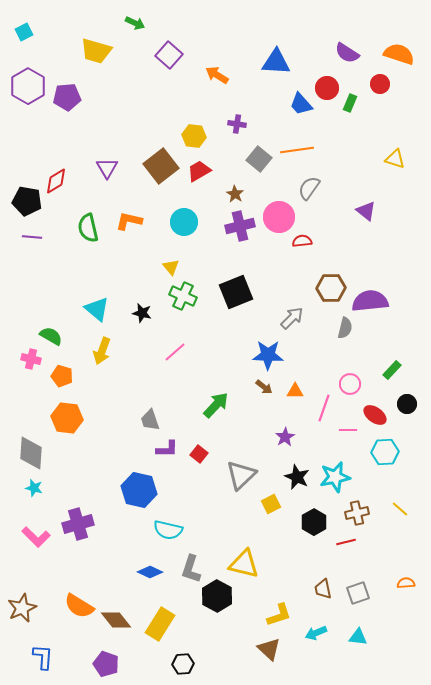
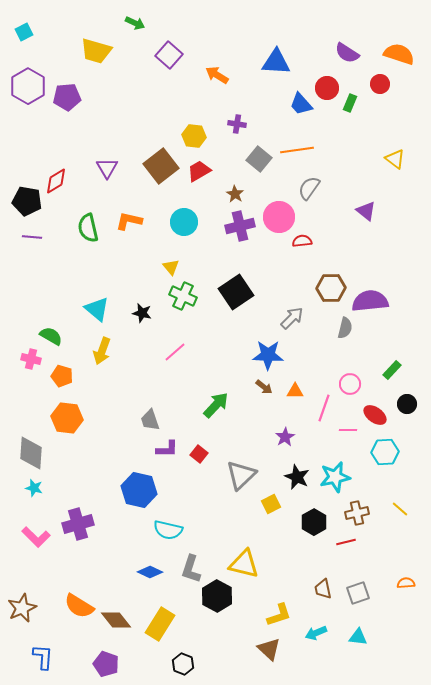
yellow triangle at (395, 159): rotated 20 degrees clockwise
black square at (236, 292): rotated 12 degrees counterclockwise
black hexagon at (183, 664): rotated 25 degrees clockwise
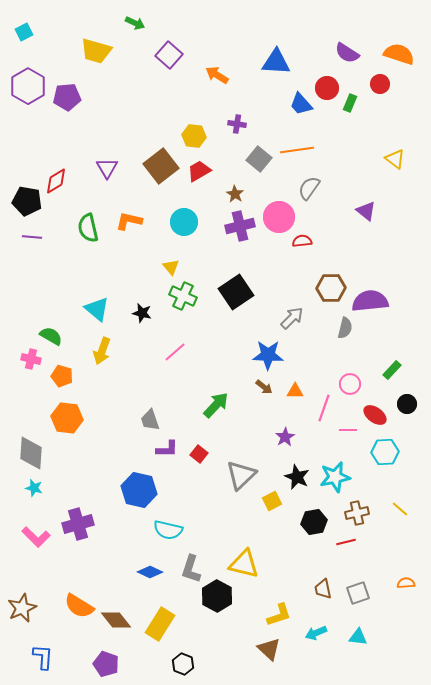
yellow square at (271, 504): moved 1 px right, 3 px up
black hexagon at (314, 522): rotated 20 degrees clockwise
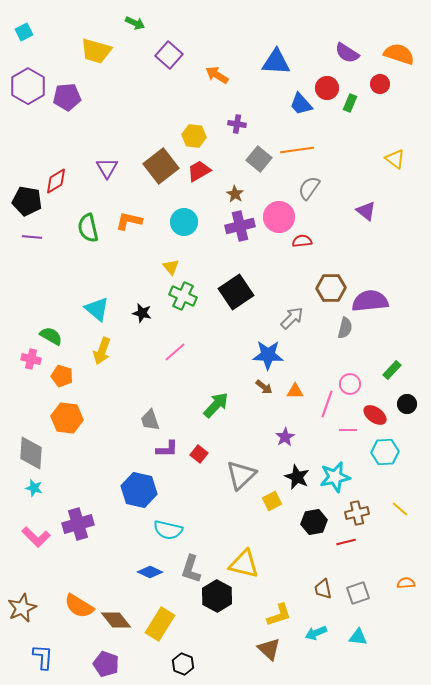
pink line at (324, 408): moved 3 px right, 4 px up
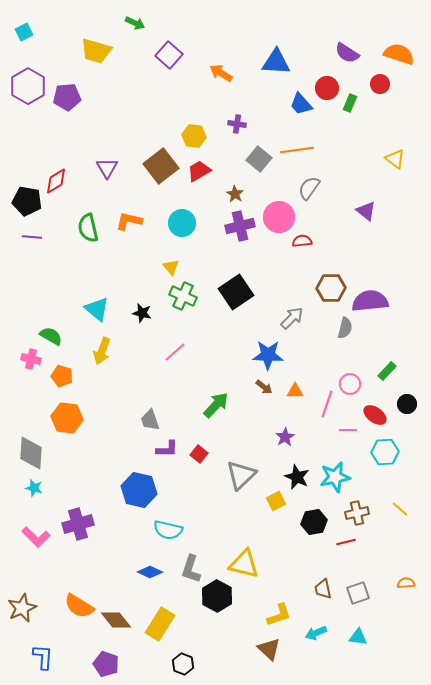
orange arrow at (217, 75): moved 4 px right, 2 px up
cyan circle at (184, 222): moved 2 px left, 1 px down
green rectangle at (392, 370): moved 5 px left, 1 px down
yellow square at (272, 501): moved 4 px right
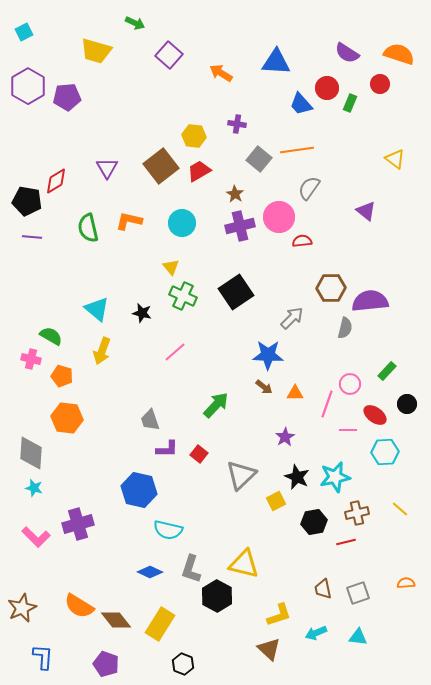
orange triangle at (295, 391): moved 2 px down
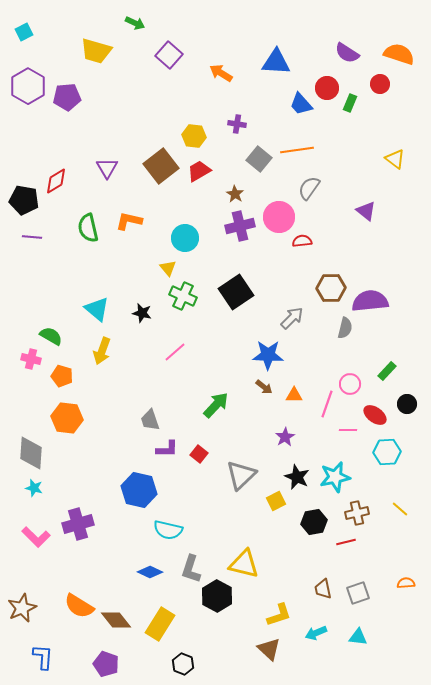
black pentagon at (27, 201): moved 3 px left, 1 px up
cyan circle at (182, 223): moved 3 px right, 15 px down
yellow triangle at (171, 267): moved 3 px left, 1 px down
orange triangle at (295, 393): moved 1 px left, 2 px down
cyan hexagon at (385, 452): moved 2 px right
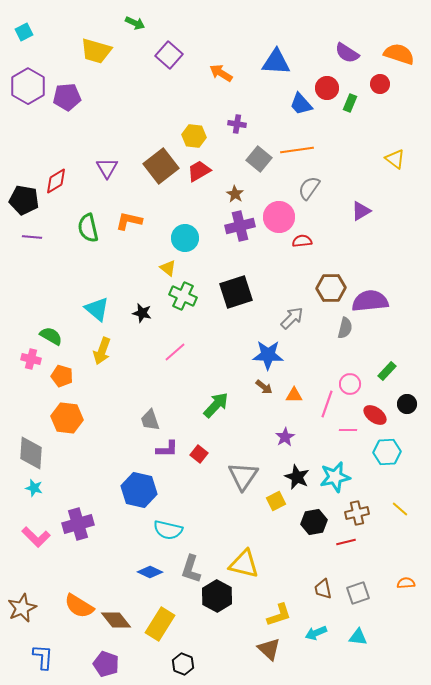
purple triangle at (366, 211): moved 5 px left; rotated 50 degrees clockwise
yellow triangle at (168, 268): rotated 12 degrees counterclockwise
black square at (236, 292): rotated 16 degrees clockwise
gray triangle at (241, 475): moved 2 px right, 1 px down; rotated 12 degrees counterclockwise
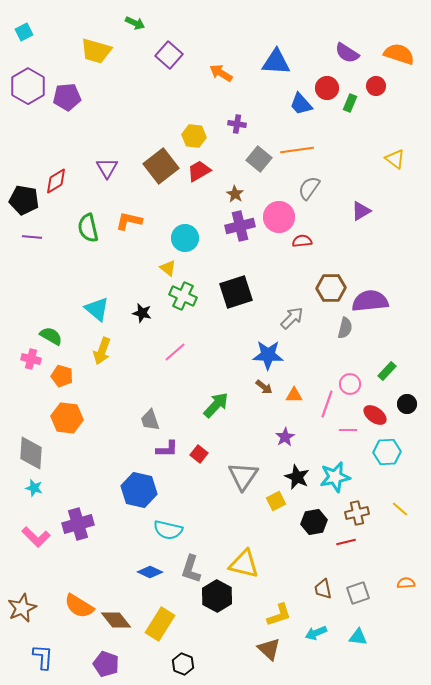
red circle at (380, 84): moved 4 px left, 2 px down
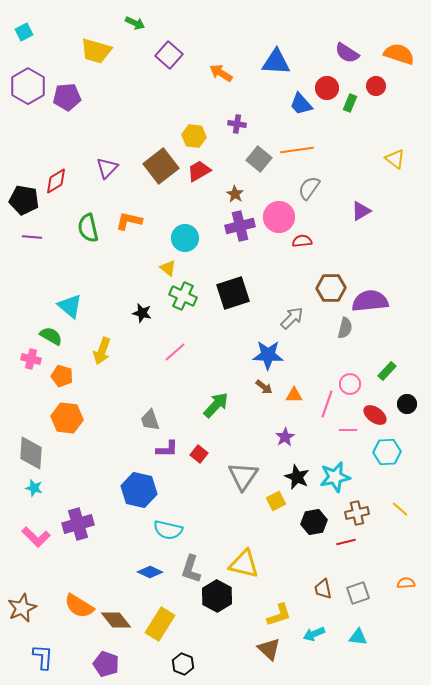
purple triangle at (107, 168): rotated 15 degrees clockwise
black square at (236, 292): moved 3 px left, 1 px down
cyan triangle at (97, 309): moved 27 px left, 3 px up
cyan arrow at (316, 633): moved 2 px left, 1 px down
